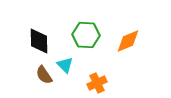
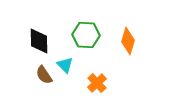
orange diamond: rotated 52 degrees counterclockwise
orange cross: rotated 18 degrees counterclockwise
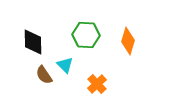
black diamond: moved 6 px left, 1 px down
orange cross: moved 1 px down
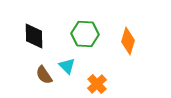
green hexagon: moved 1 px left, 1 px up
black diamond: moved 1 px right, 6 px up
cyan triangle: moved 2 px right, 1 px down
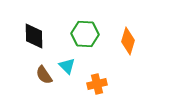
orange cross: rotated 30 degrees clockwise
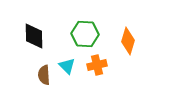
brown semicircle: rotated 30 degrees clockwise
orange cross: moved 19 px up
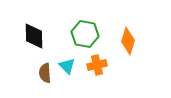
green hexagon: rotated 8 degrees clockwise
brown semicircle: moved 1 px right, 2 px up
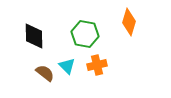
orange diamond: moved 1 px right, 19 px up
brown semicircle: rotated 132 degrees clockwise
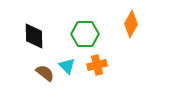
orange diamond: moved 2 px right, 2 px down; rotated 12 degrees clockwise
green hexagon: rotated 12 degrees counterclockwise
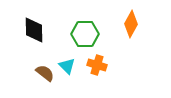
black diamond: moved 6 px up
orange cross: rotated 30 degrees clockwise
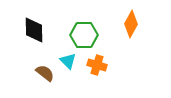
green hexagon: moved 1 px left, 1 px down
cyan triangle: moved 1 px right, 5 px up
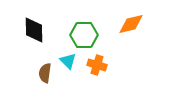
orange diamond: rotated 48 degrees clockwise
brown semicircle: rotated 120 degrees counterclockwise
